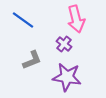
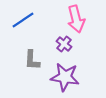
blue line: rotated 70 degrees counterclockwise
gray L-shape: rotated 115 degrees clockwise
purple star: moved 2 px left
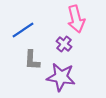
blue line: moved 10 px down
purple star: moved 4 px left
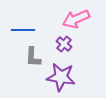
pink arrow: rotated 80 degrees clockwise
blue line: rotated 35 degrees clockwise
gray L-shape: moved 1 px right, 3 px up
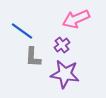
blue line: moved 1 px left, 1 px down; rotated 35 degrees clockwise
purple cross: moved 2 px left, 1 px down; rotated 14 degrees clockwise
purple star: moved 4 px right, 3 px up
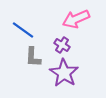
blue line: moved 1 px right, 1 px up
purple cross: rotated 21 degrees counterclockwise
purple star: moved 1 px left, 1 px up; rotated 24 degrees clockwise
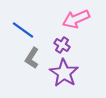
gray L-shape: moved 1 px left, 1 px down; rotated 30 degrees clockwise
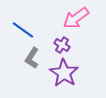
pink arrow: moved 1 px up; rotated 12 degrees counterclockwise
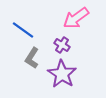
purple star: moved 2 px left, 1 px down
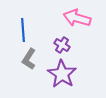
pink arrow: moved 1 px right; rotated 52 degrees clockwise
blue line: rotated 50 degrees clockwise
gray L-shape: moved 3 px left, 1 px down
